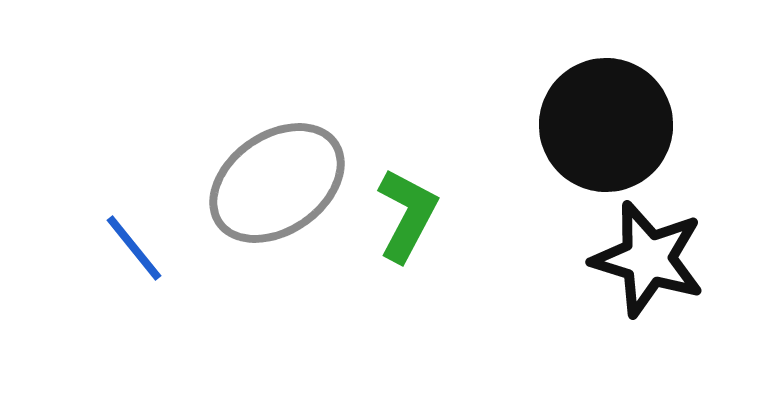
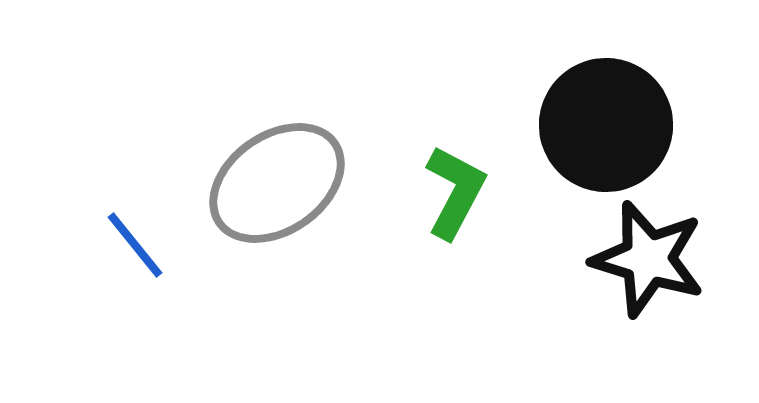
green L-shape: moved 48 px right, 23 px up
blue line: moved 1 px right, 3 px up
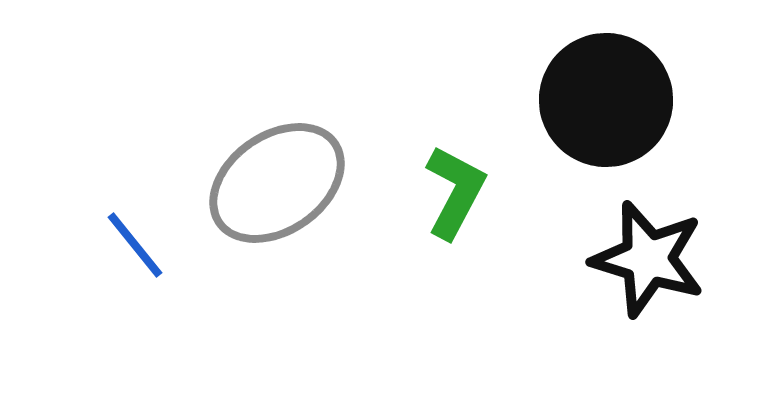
black circle: moved 25 px up
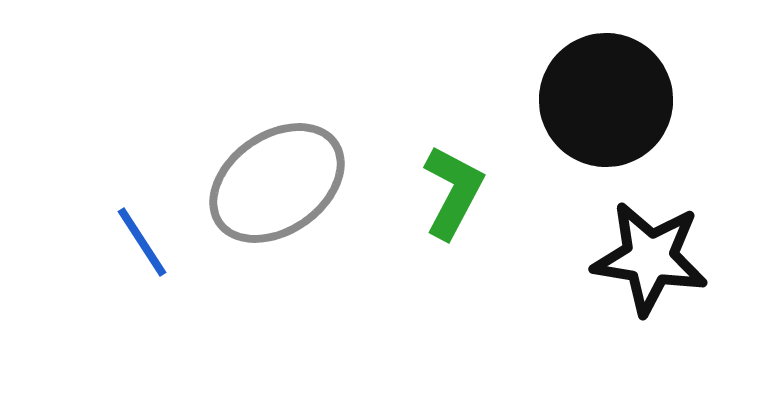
green L-shape: moved 2 px left
blue line: moved 7 px right, 3 px up; rotated 6 degrees clockwise
black star: moved 2 px right, 1 px up; rotated 8 degrees counterclockwise
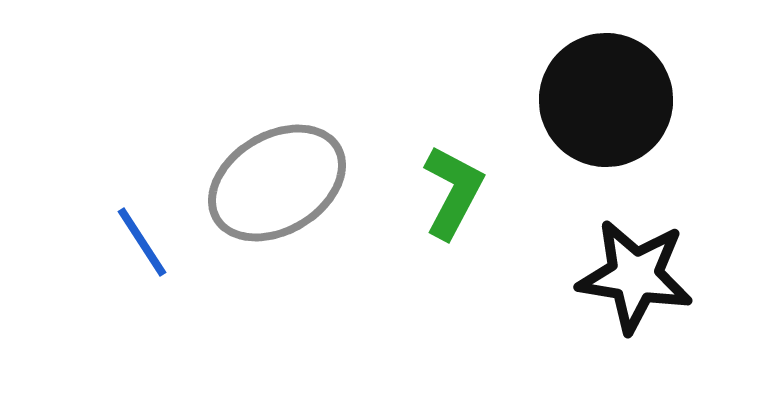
gray ellipse: rotated 4 degrees clockwise
black star: moved 15 px left, 18 px down
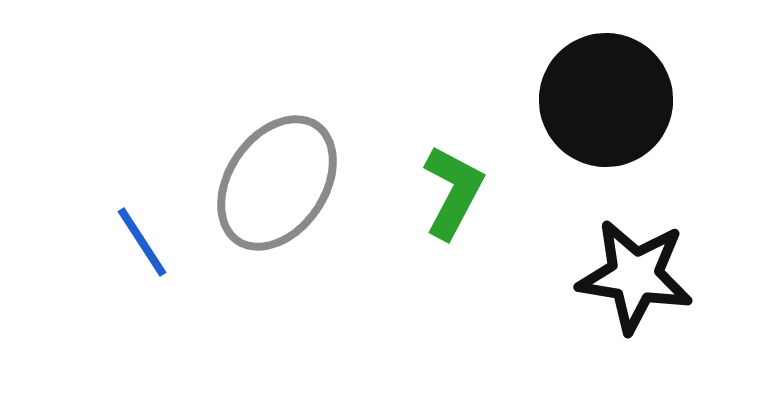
gray ellipse: rotated 25 degrees counterclockwise
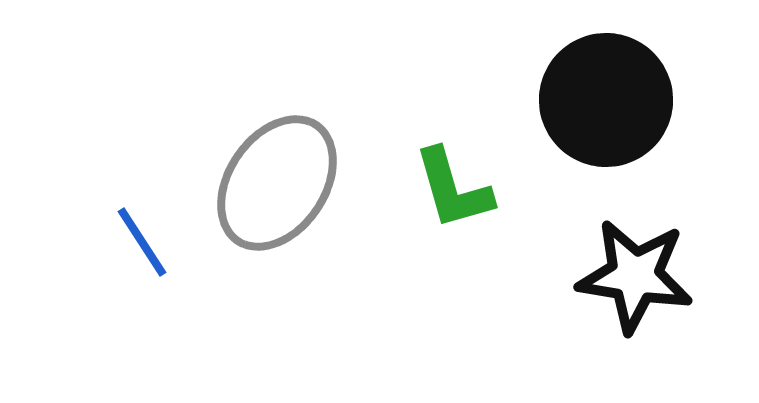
green L-shape: moved 3 px up; rotated 136 degrees clockwise
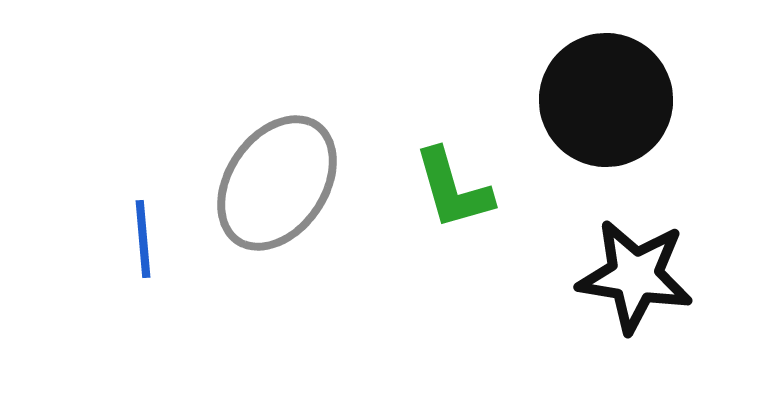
blue line: moved 1 px right, 3 px up; rotated 28 degrees clockwise
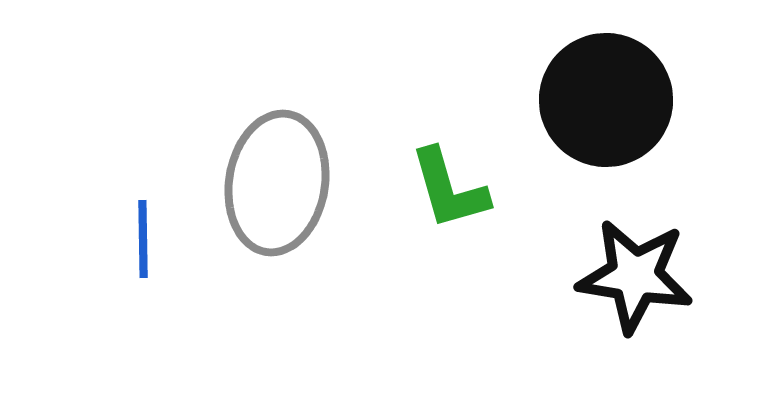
gray ellipse: rotated 25 degrees counterclockwise
green L-shape: moved 4 px left
blue line: rotated 4 degrees clockwise
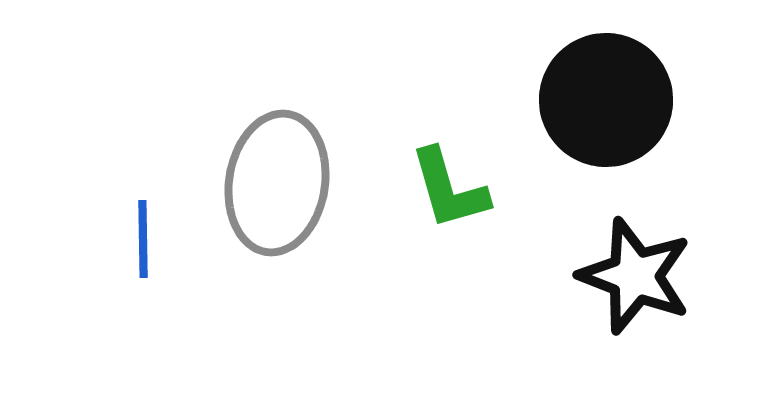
black star: rotated 12 degrees clockwise
